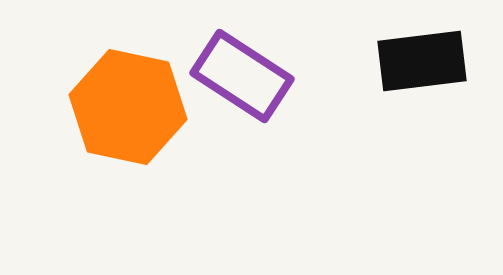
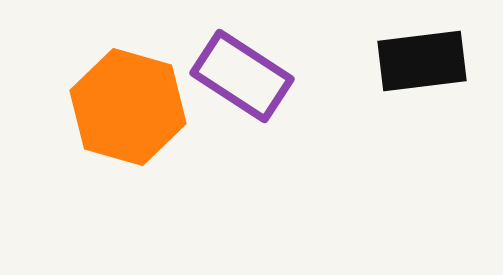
orange hexagon: rotated 4 degrees clockwise
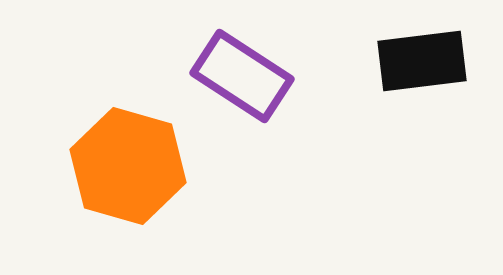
orange hexagon: moved 59 px down
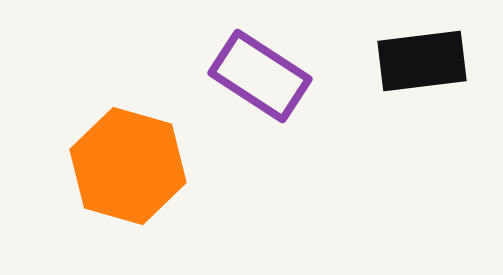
purple rectangle: moved 18 px right
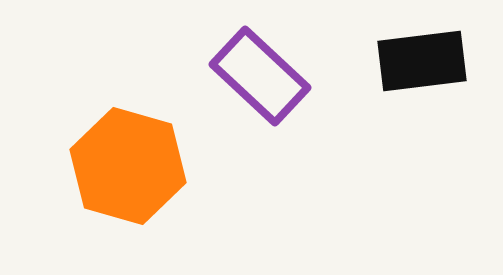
purple rectangle: rotated 10 degrees clockwise
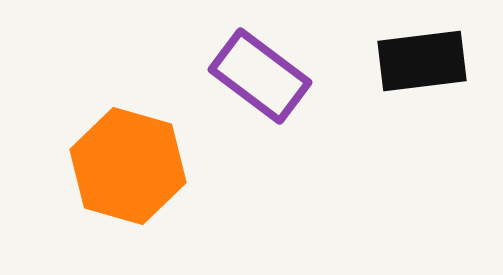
purple rectangle: rotated 6 degrees counterclockwise
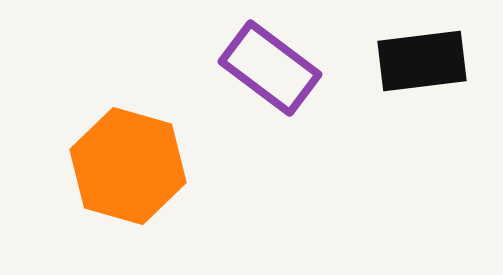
purple rectangle: moved 10 px right, 8 px up
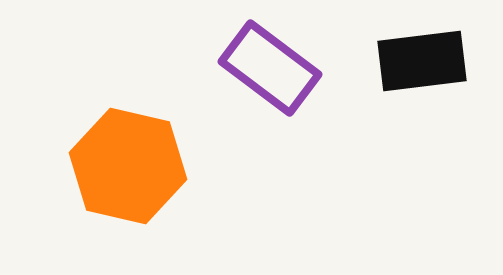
orange hexagon: rotated 3 degrees counterclockwise
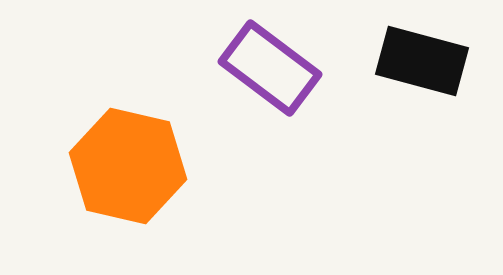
black rectangle: rotated 22 degrees clockwise
